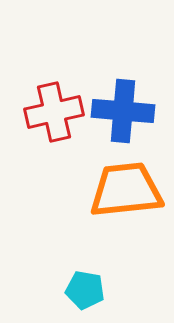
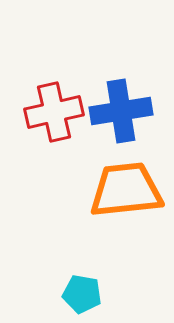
blue cross: moved 2 px left; rotated 14 degrees counterclockwise
cyan pentagon: moved 3 px left, 4 px down
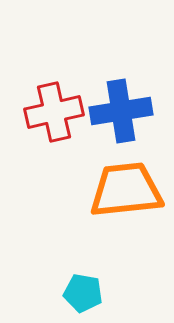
cyan pentagon: moved 1 px right, 1 px up
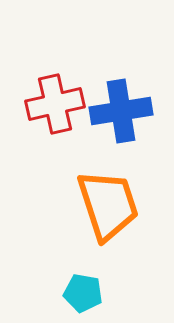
red cross: moved 1 px right, 8 px up
orange trapezoid: moved 18 px left, 15 px down; rotated 78 degrees clockwise
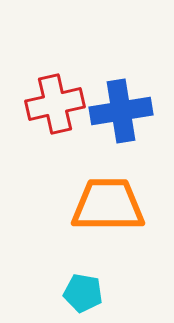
orange trapezoid: rotated 72 degrees counterclockwise
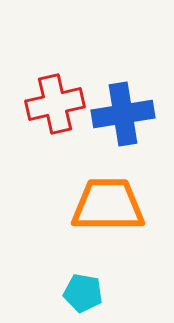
blue cross: moved 2 px right, 3 px down
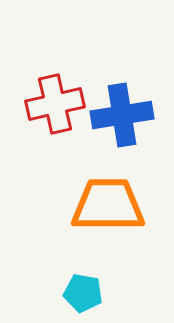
blue cross: moved 1 px left, 1 px down
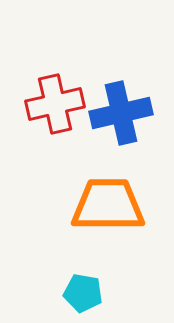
blue cross: moved 1 px left, 2 px up; rotated 4 degrees counterclockwise
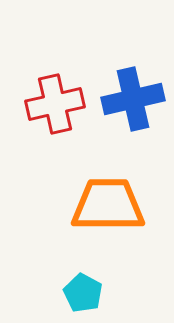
blue cross: moved 12 px right, 14 px up
cyan pentagon: rotated 18 degrees clockwise
